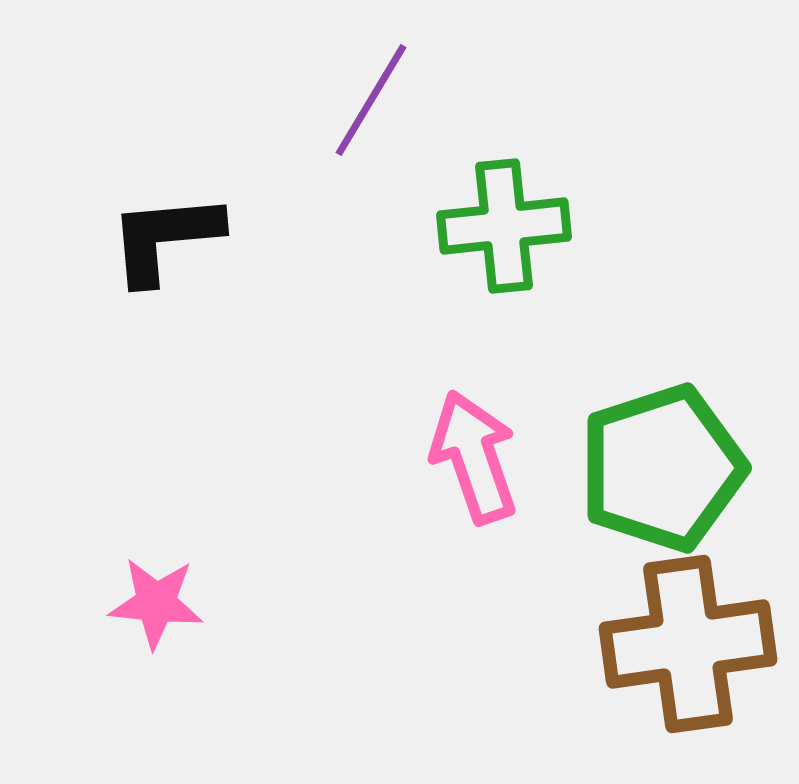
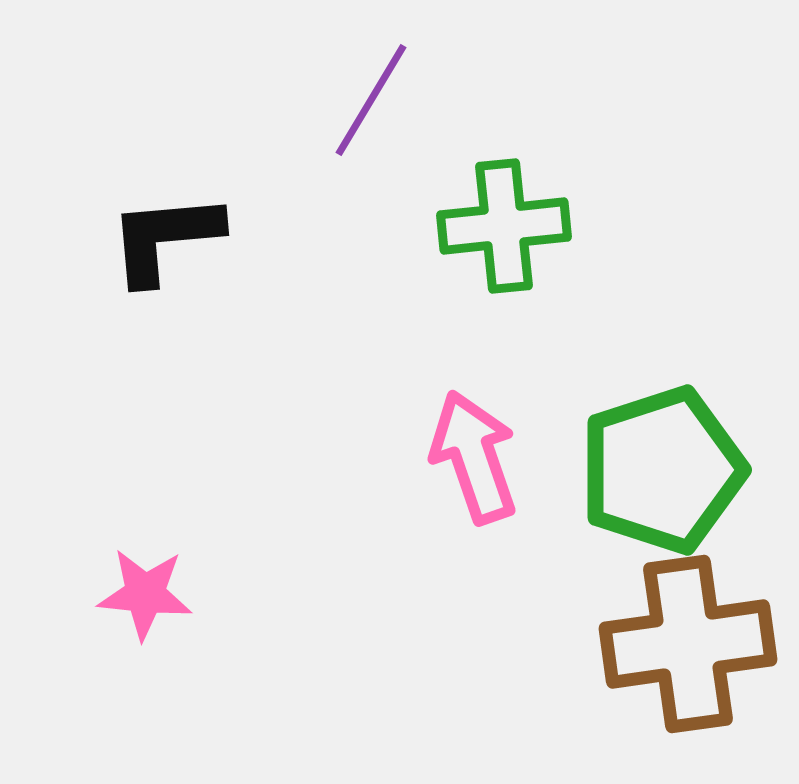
green pentagon: moved 2 px down
pink star: moved 11 px left, 9 px up
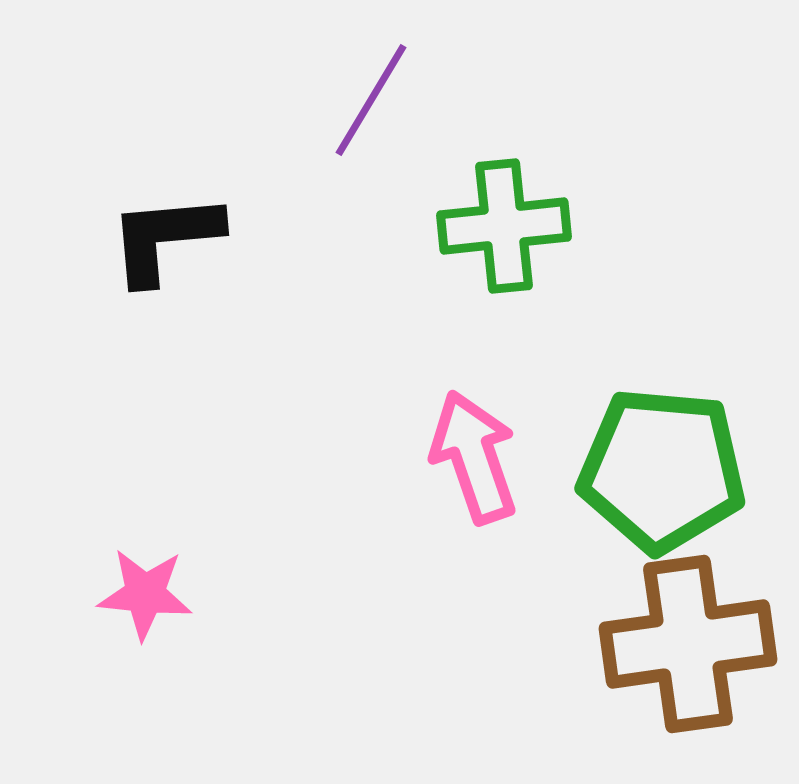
green pentagon: rotated 23 degrees clockwise
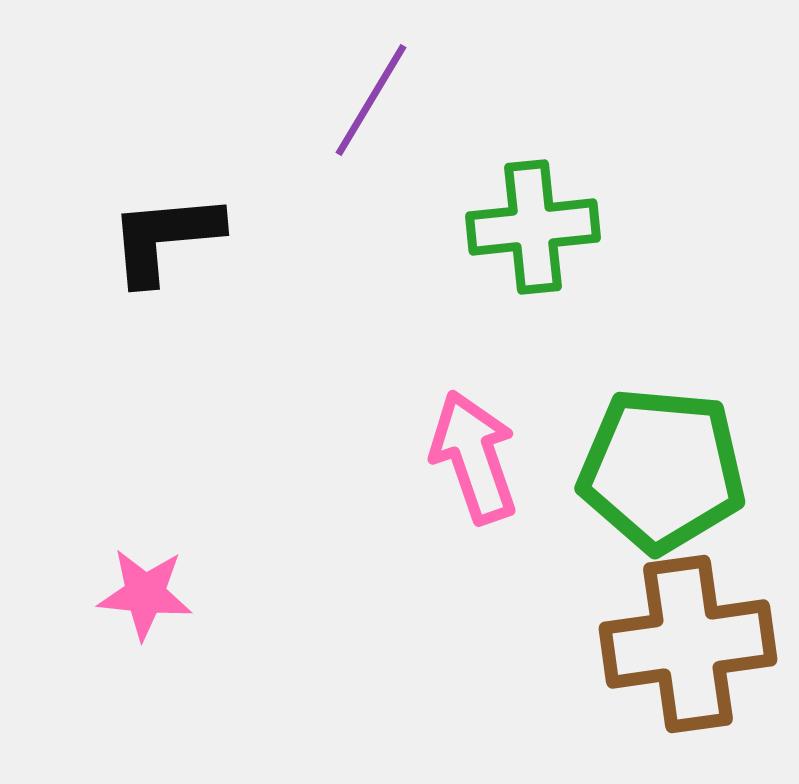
green cross: moved 29 px right, 1 px down
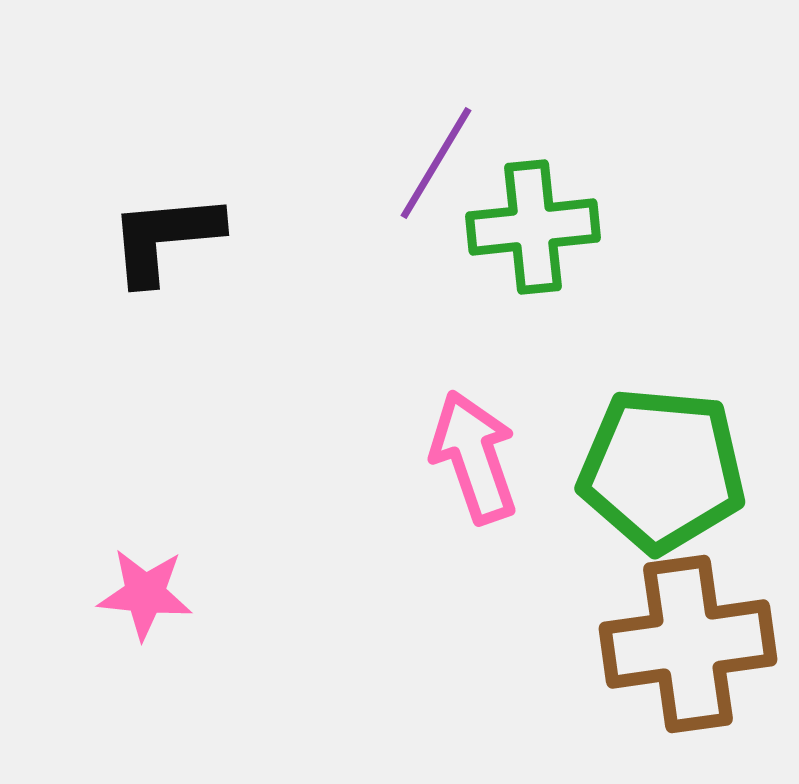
purple line: moved 65 px right, 63 px down
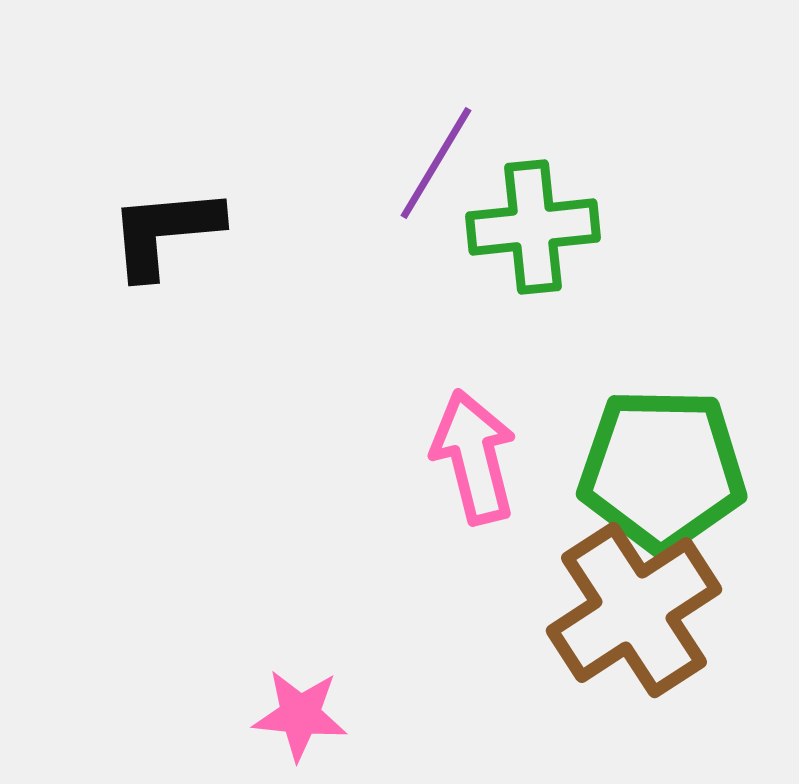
black L-shape: moved 6 px up
pink arrow: rotated 5 degrees clockwise
green pentagon: rotated 4 degrees counterclockwise
pink star: moved 155 px right, 121 px down
brown cross: moved 54 px left, 34 px up; rotated 25 degrees counterclockwise
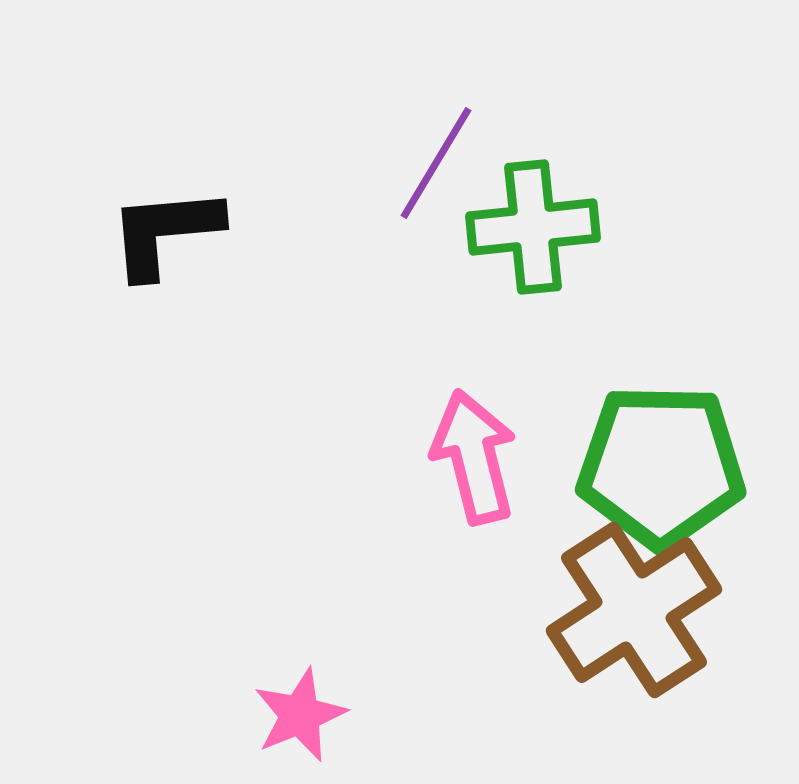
green pentagon: moved 1 px left, 4 px up
pink star: rotated 28 degrees counterclockwise
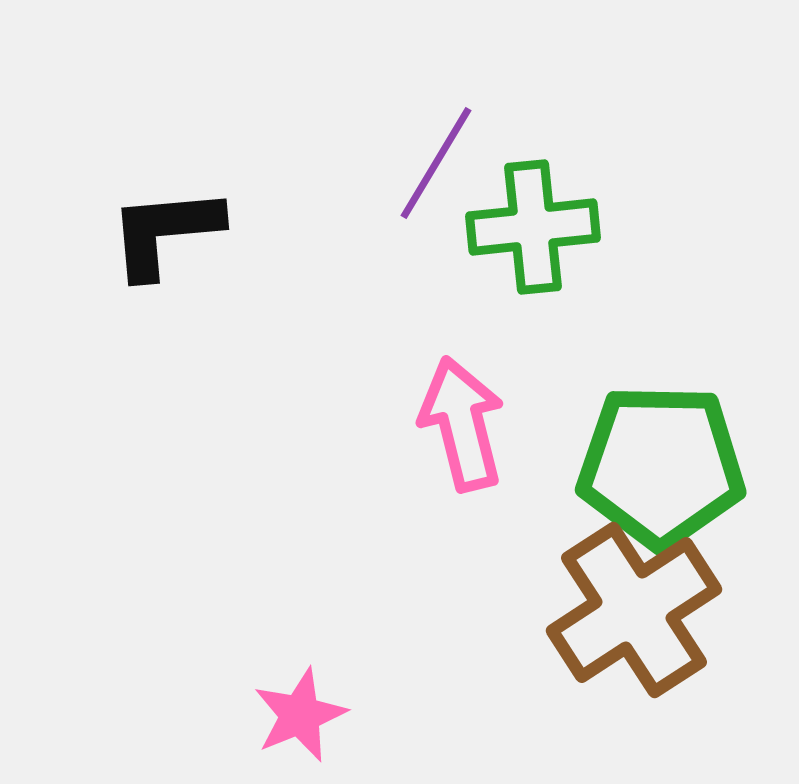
pink arrow: moved 12 px left, 33 px up
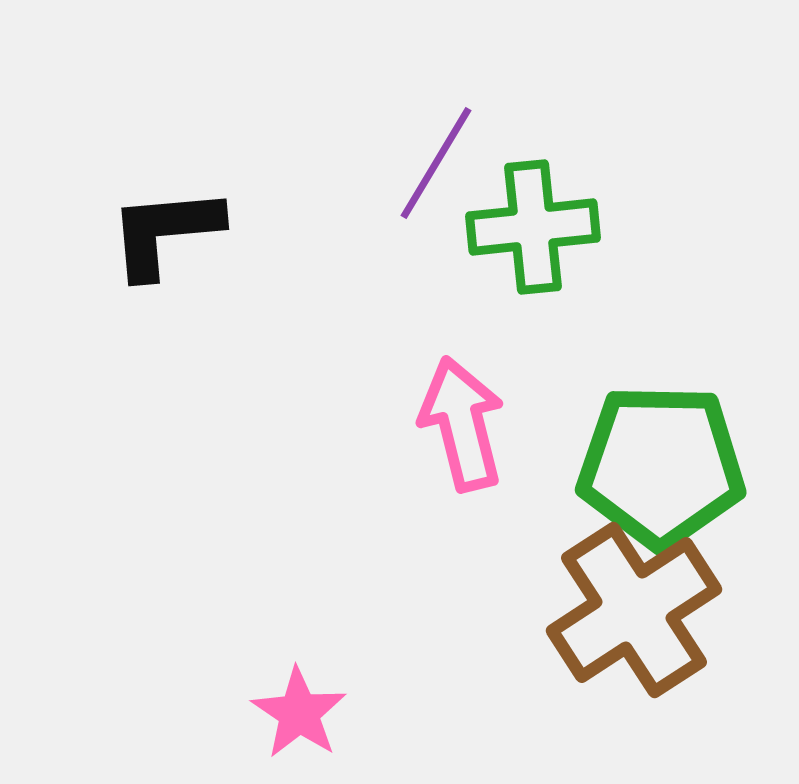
pink star: moved 1 px left, 2 px up; rotated 16 degrees counterclockwise
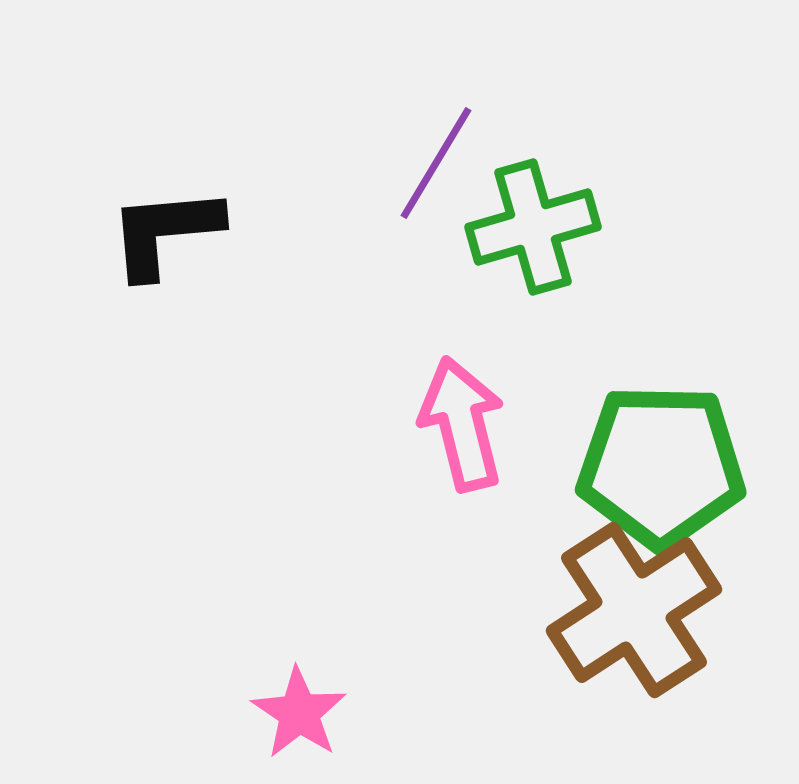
green cross: rotated 10 degrees counterclockwise
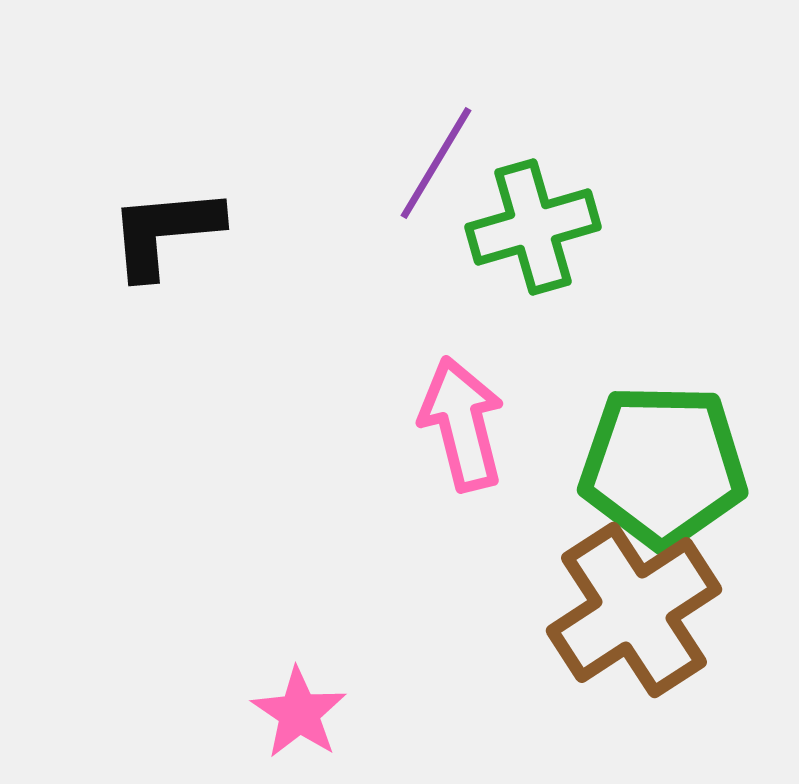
green pentagon: moved 2 px right
